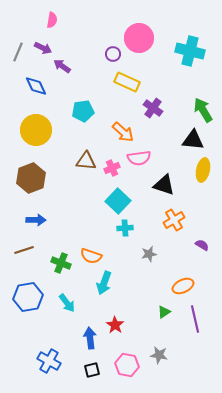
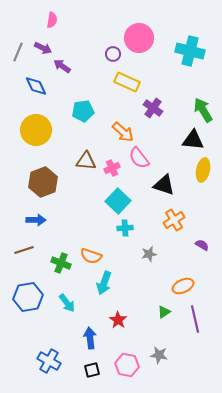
pink semicircle at (139, 158): rotated 60 degrees clockwise
brown hexagon at (31, 178): moved 12 px right, 4 px down
red star at (115, 325): moved 3 px right, 5 px up
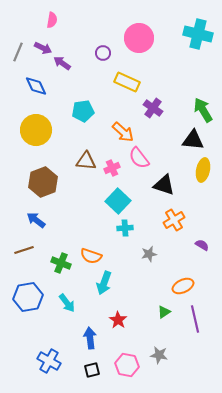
cyan cross at (190, 51): moved 8 px right, 17 px up
purple circle at (113, 54): moved 10 px left, 1 px up
purple arrow at (62, 66): moved 3 px up
blue arrow at (36, 220): rotated 144 degrees counterclockwise
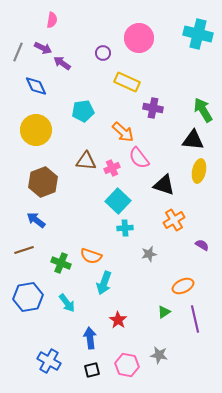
purple cross at (153, 108): rotated 24 degrees counterclockwise
yellow ellipse at (203, 170): moved 4 px left, 1 px down
